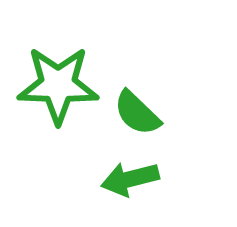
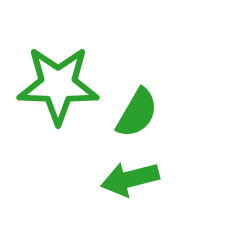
green semicircle: rotated 104 degrees counterclockwise
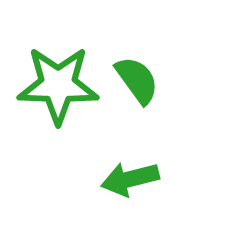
green semicircle: moved 33 px up; rotated 66 degrees counterclockwise
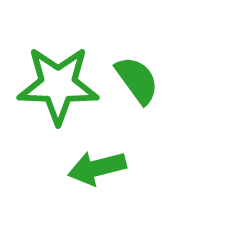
green arrow: moved 33 px left, 11 px up
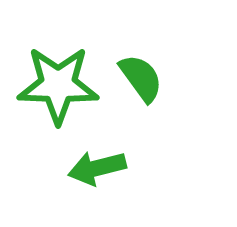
green semicircle: moved 4 px right, 2 px up
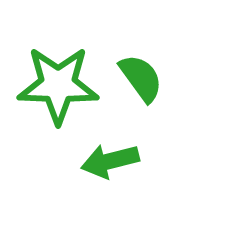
green arrow: moved 13 px right, 7 px up
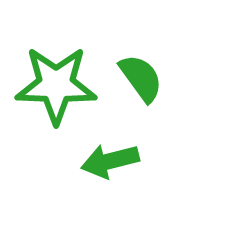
green star: moved 2 px left
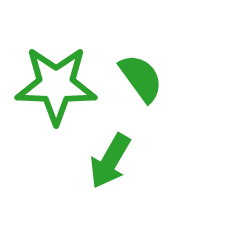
green arrow: rotated 46 degrees counterclockwise
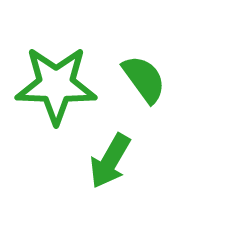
green semicircle: moved 3 px right, 1 px down
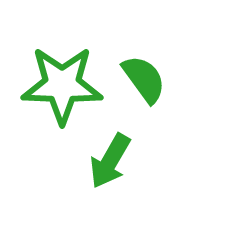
green star: moved 6 px right
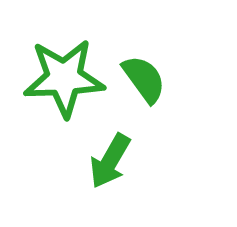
green star: moved 2 px right, 7 px up; rotated 4 degrees counterclockwise
